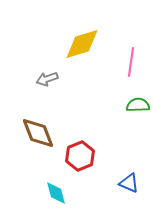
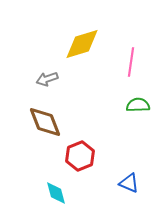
brown diamond: moved 7 px right, 11 px up
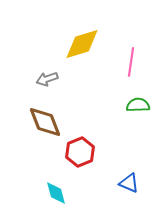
red hexagon: moved 4 px up
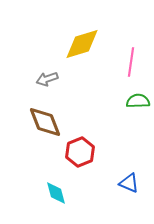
green semicircle: moved 4 px up
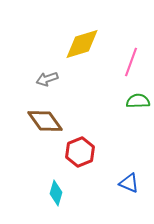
pink line: rotated 12 degrees clockwise
brown diamond: moved 1 px up; rotated 15 degrees counterclockwise
cyan diamond: rotated 30 degrees clockwise
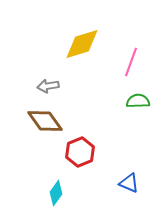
gray arrow: moved 1 px right, 7 px down; rotated 10 degrees clockwise
cyan diamond: rotated 20 degrees clockwise
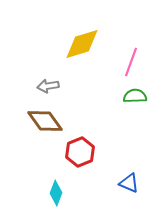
green semicircle: moved 3 px left, 5 px up
cyan diamond: rotated 15 degrees counterclockwise
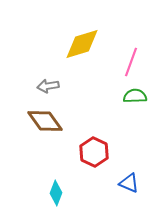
red hexagon: moved 14 px right; rotated 12 degrees counterclockwise
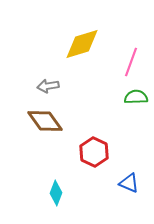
green semicircle: moved 1 px right, 1 px down
